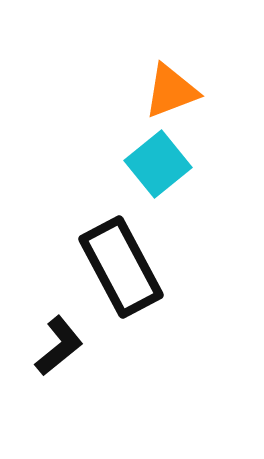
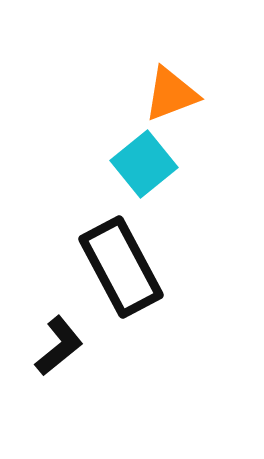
orange triangle: moved 3 px down
cyan square: moved 14 px left
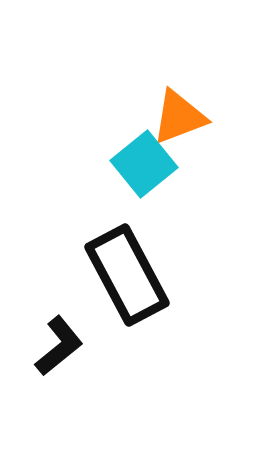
orange triangle: moved 8 px right, 23 px down
black rectangle: moved 6 px right, 8 px down
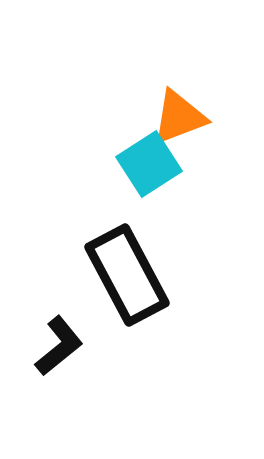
cyan square: moved 5 px right; rotated 6 degrees clockwise
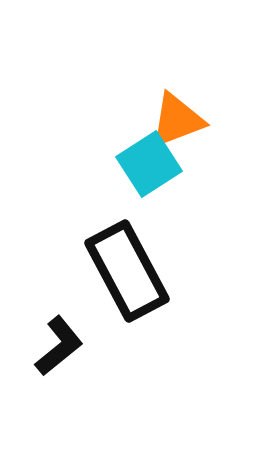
orange triangle: moved 2 px left, 3 px down
black rectangle: moved 4 px up
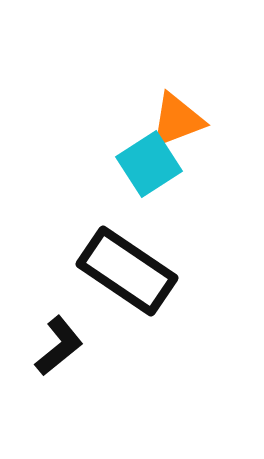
black rectangle: rotated 28 degrees counterclockwise
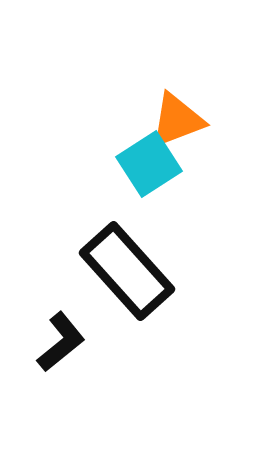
black rectangle: rotated 14 degrees clockwise
black L-shape: moved 2 px right, 4 px up
